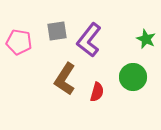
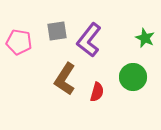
green star: moved 1 px left, 1 px up
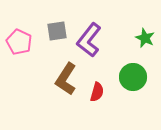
pink pentagon: rotated 15 degrees clockwise
brown L-shape: moved 1 px right
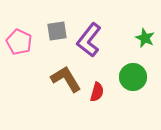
brown L-shape: rotated 116 degrees clockwise
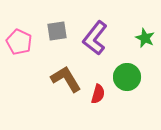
purple L-shape: moved 6 px right, 2 px up
green circle: moved 6 px left
red semicircle: moved 1 px right, 2 px down
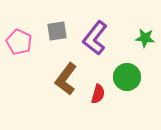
green star: rotated 18 degrees counterclockwise
brown L-shape: rotated 112 degrees counterclockwise
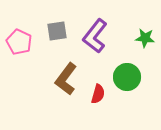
purple L-shape: moved 2 px up
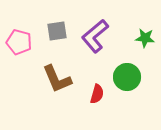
purple L-shape: rotated 12 degrees clockwise
pink pentagon: rotated 10 degrees counterclockwise
brown L-shape: moved 9 px left; rotated 60 degrees counterclockwise
red semicircle: moved 1 px left
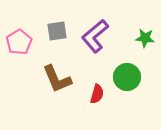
pink pentagon: rotated 25 degrees clockwise
